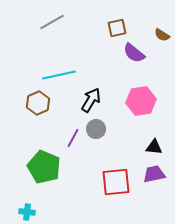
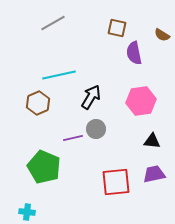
gray line: moved 1 px right, 1 px down
brown square: rotated 24 degrees clockwise
purple semicircle: rotated 40 degrees clockwise
black arrow: moved 3 px up
purple line: rotated 48 degrees clockwise
black triangle: moved 2 px left, 6 px up
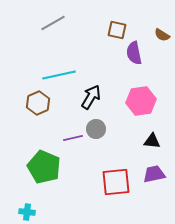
brown square: moved 2 px down
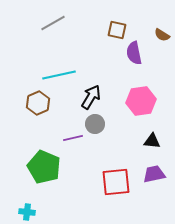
gray circle: moved 1 px left, 5 px up
